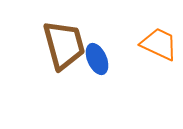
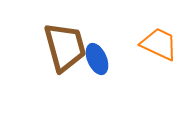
brown trapezoid: moved 1 px right, 2 px down
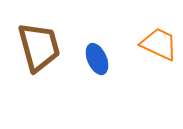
brown trapezoid: moved 26 px left
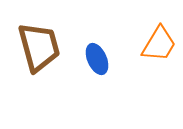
orange trapezoid: rotated 96 degrees clockwise
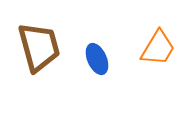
orange trapezoid: moved 1 px left, 4 px down
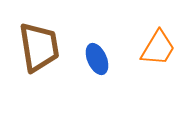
brown trapezoid: rotated 6 degrees clockwise
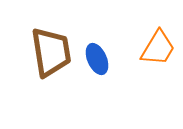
brown trapezoid: moved 12 px right, 5 px down
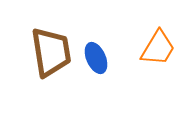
blue ellipse: moved 1 px left, 1 px up
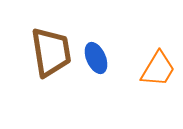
orange trapezoid: moved 21 px down
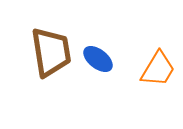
blue ellipse: moved 2 px right, 1 px down; rotated 28 degrees counterclockwise
